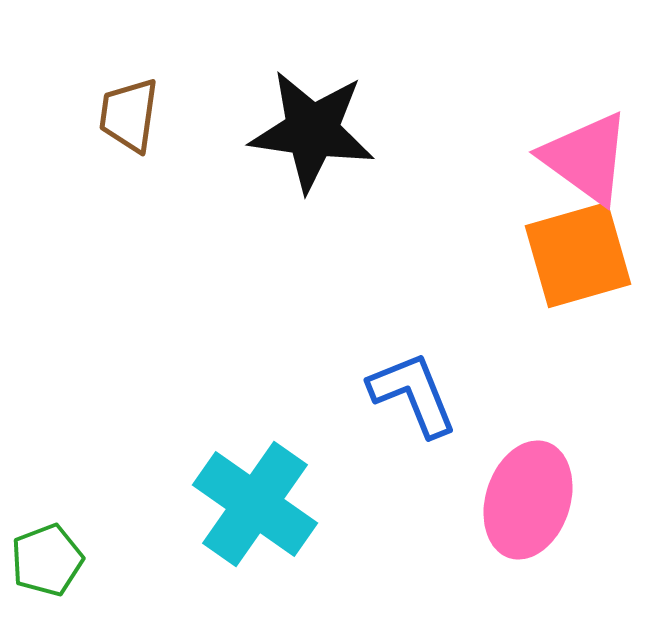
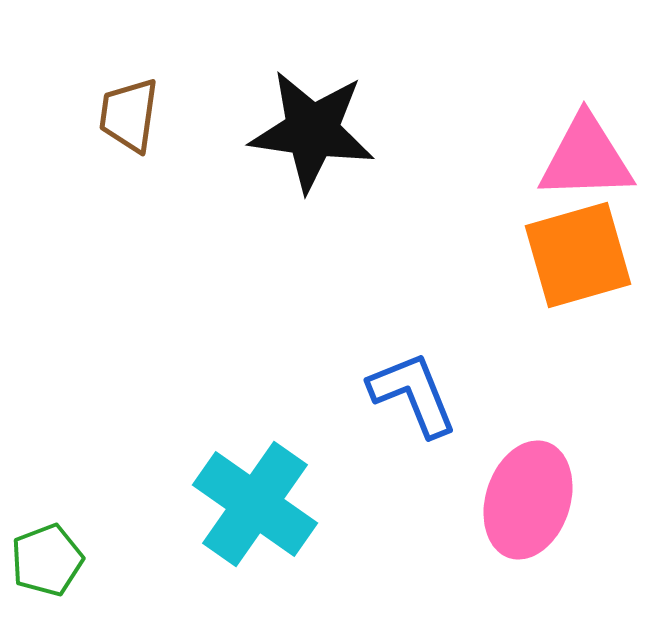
pink triangle: rotated 38 degrees counterclockwise
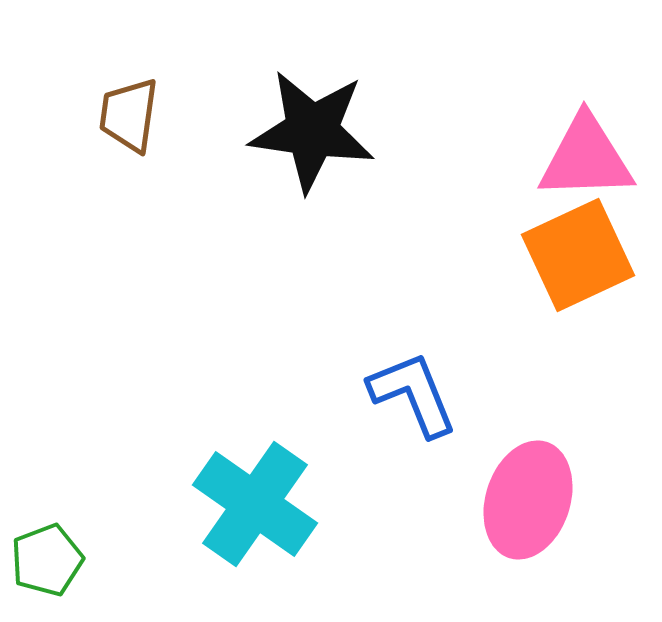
orange square: rotated 9 degrees counterclockwise
